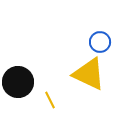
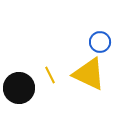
black circle: moved 1 px right, 6 px down
yellow line: moved 25 px up
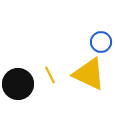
blue circle: moved 1 px right
black circle: moved 1 px left, 4 px up
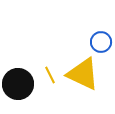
yellow triangle: moved 6 px left
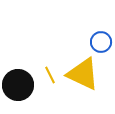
black circle: moved 1 px down
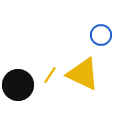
blue circle: moved 7 px up
yellow line: rotated 60 degrees clockwise
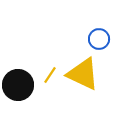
blue circle: moved 2 px left, 4 px down
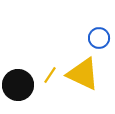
blue circle: moved 1 px up
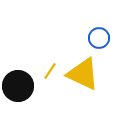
yellow line: moved 4 px up
black circle: moved 1 px down
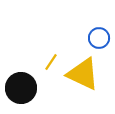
yellow line: moved 1 px right, 9 px up
black circle: moved 3 px right, 2 px down
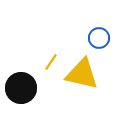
yellow triangle: moved 1 px left; rotated 12 degrees counterclockwise
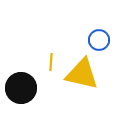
blue circle: moved 2 px down
yellow line: rotated 30 degrees counterclockwise
